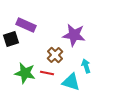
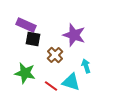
purple star: rotated 10 degrees clockwise
black square: moved 22 px right; rotated 28 degrees clockwise
red line: moved 4 px right, 13 px down; rotated 24 degrees clockwise
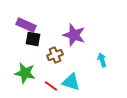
brown cross: rotated 21 degrees clockwise
cyan arrow: moved 16 px right, 6 px up
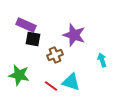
green star: moved 6 px left, 2 px down
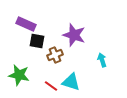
purple rectangle: moved 1 px up
black square: moved 4 px right, 2 px down
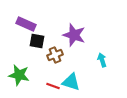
red line: moved 2 px right; rotated 16 degrees counterclockwise
